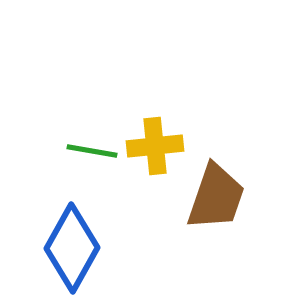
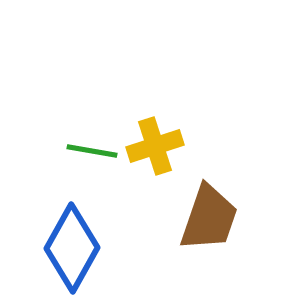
yellow cross: rotated 12 degrees counterclockwise
brown trapezoid: moved 7 px left, 21 px down
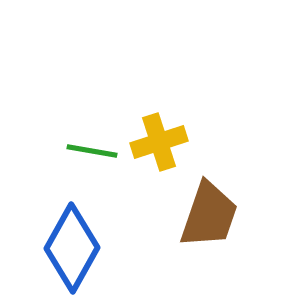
yellow cross: moved 4 px right, 4 px up
brown trapezoid: moved 3 px up
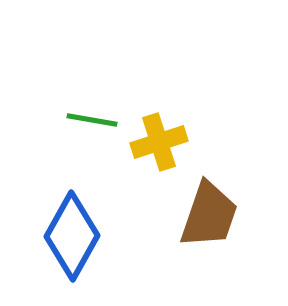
green line: moved 31 px up
blue diamond: moved 12 px up
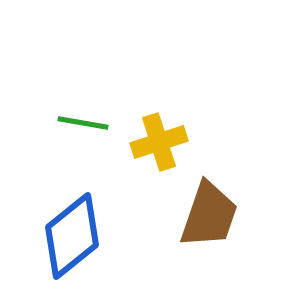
green line: moved 9 px left, 3 px down
blue diamond: rotated 22 degrees clockwise
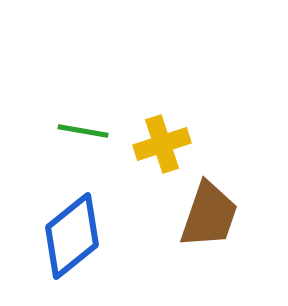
green line: moved 8 px down
yellow cross: moved 3 px right, 2 px down
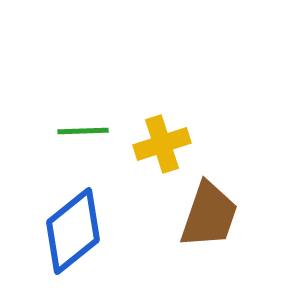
green line: rotated 12 degrees counterclockwise
blue diamond: moved 1 px right, 5 px up
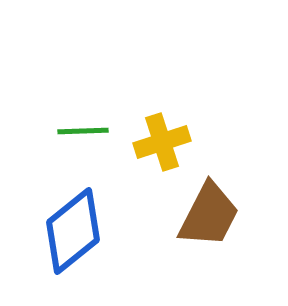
yellow cross: moved 2 px up
brown trapezoid: rotated 8 degrees clockwise
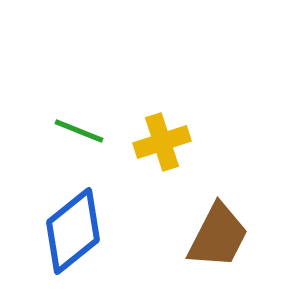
green line: moved 4 px left; rotated 24 degrees clockwise
brown trapezoid: moved 9 px right, 21 px down
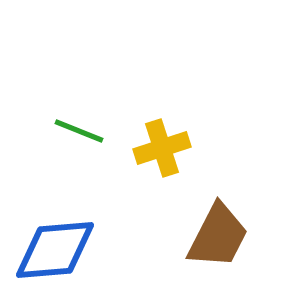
yellow cross: moved 6 px down
blue diamond: moved 18 px left, 19 px down; rotated 34 degrees clockwise
